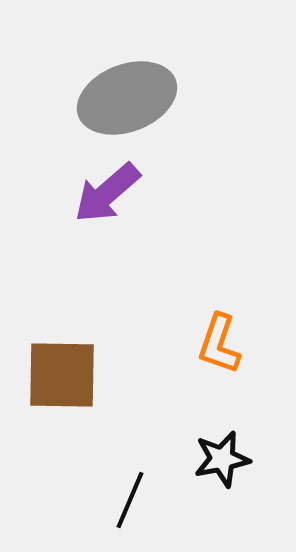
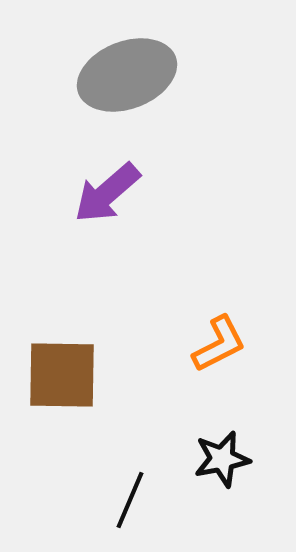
gray ellipse: moved 23 px up
orange L-shape: rotated 136 degrees counterclockwise
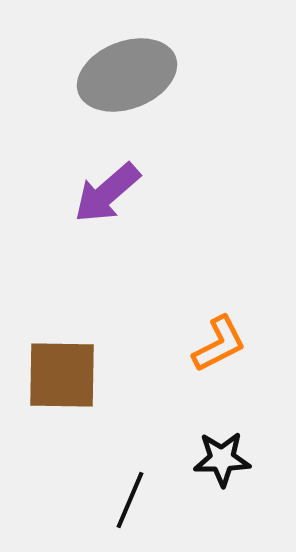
black star: rotated 10 degrees clockwise
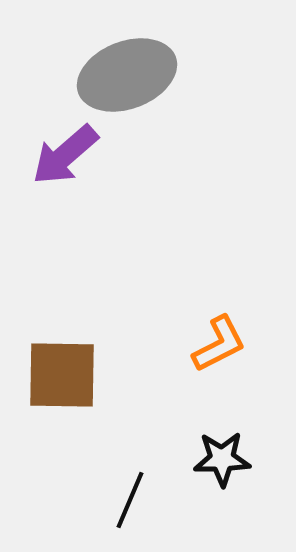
purple arrow: moved 42 px left, 38 px up
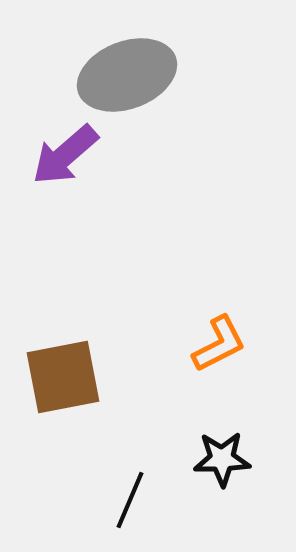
brown square: moved 1 px right, 2 px down; rotated 12 degrees counterclockwise
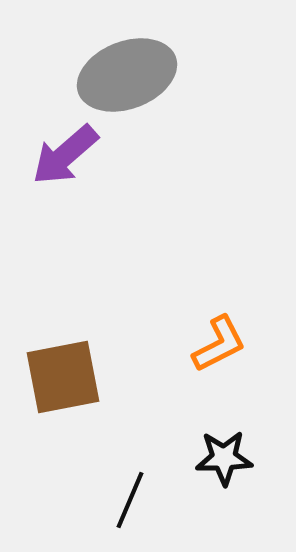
black star: moved 2 px right, 1 px up
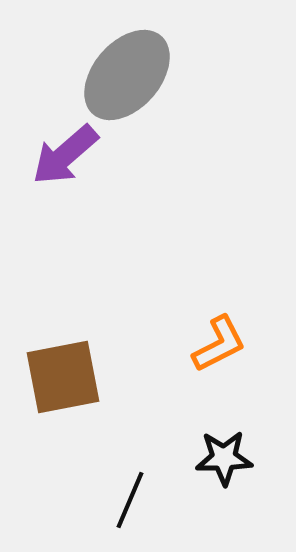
gray ellipse: rotated 28 degrees counterclockwise
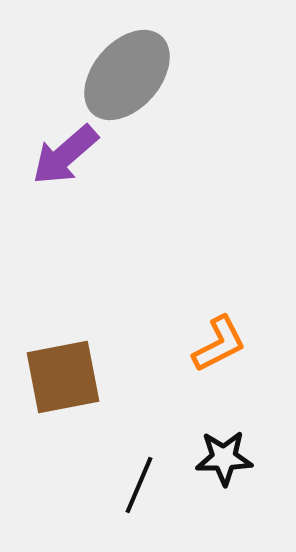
black line: moved 9 px right, 15 px up
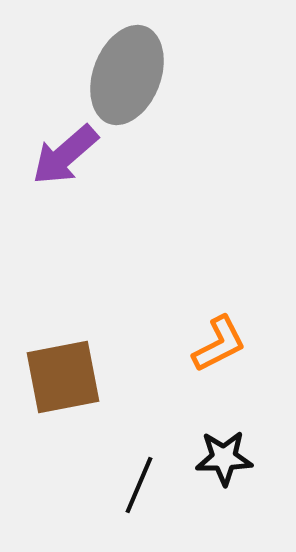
gray ellipse: rotated 20 degrees counterclockwise
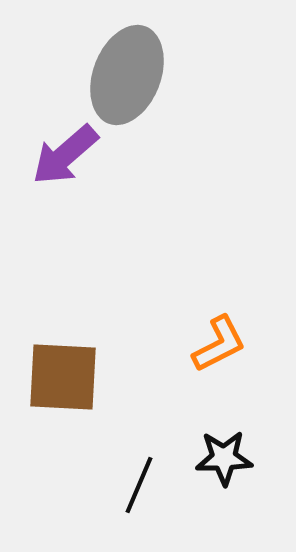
brown square: rotated 14 degrees clockwise
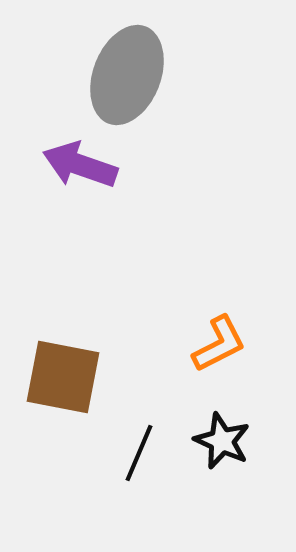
purple arrow: moved 15 px right, 10 px down; rotated 60 degrees clockwise
brown square: rotated 8 degrees clockwise
black star: moved 2 px left, 17 px up; rotated 26 degrees clockwise
black line: moved 32 px up
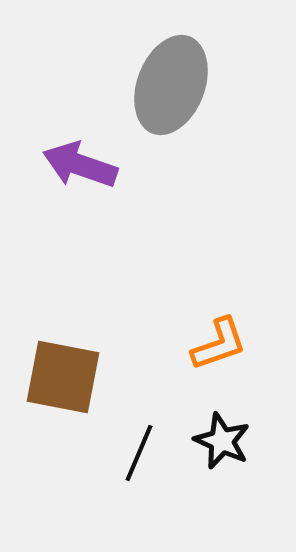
gray ellipse: moved 44 px right, 10 px down
orange L-shape: rotated 8 degrees clockwise
